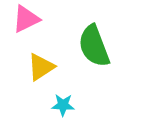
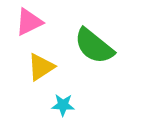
pink triangle: moved 3 px right, 3 px down
green semicircle: rotated 30 degrees counterclockwise
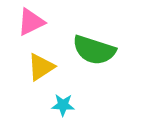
pink triangle: moved 2 px right
green semicircle: moved 4 px down; rotated 21 degrees counterclockwise
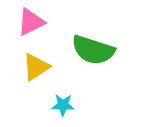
green semicircle: moved 1 px left
yellow triangle: moved 5 px left
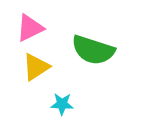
pink triangle: moved 1 px left, 6 px down
cyan star: moved 1 px left, 1 px up
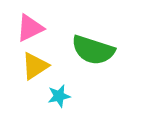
yellow triangle: moved 1 px left, 1 px up
cyan star: moved 3 px left, 8 px up; rotated 15 degrees counterclockwise
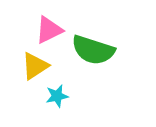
pink triangle: moved 19 px right, 2 px down
cyan star: moved 2 px left
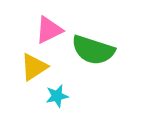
yellow triangle: moved 1 px left, 1 px down
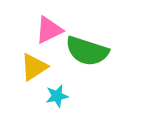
green semicircle: moved 6 px left, 1 px down
